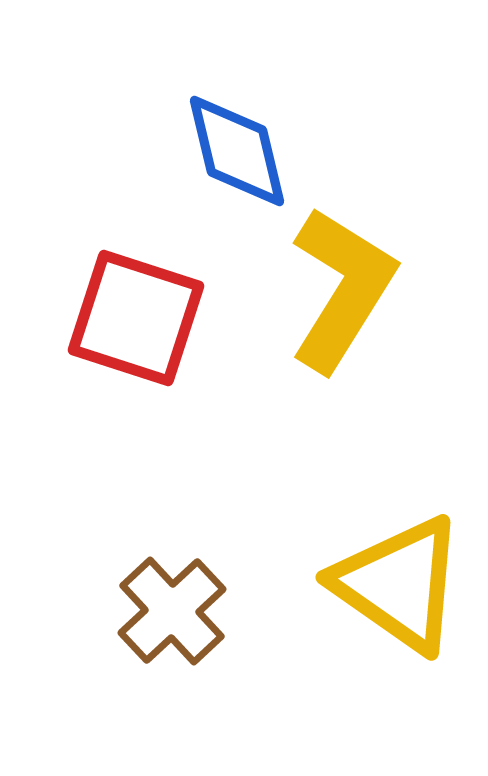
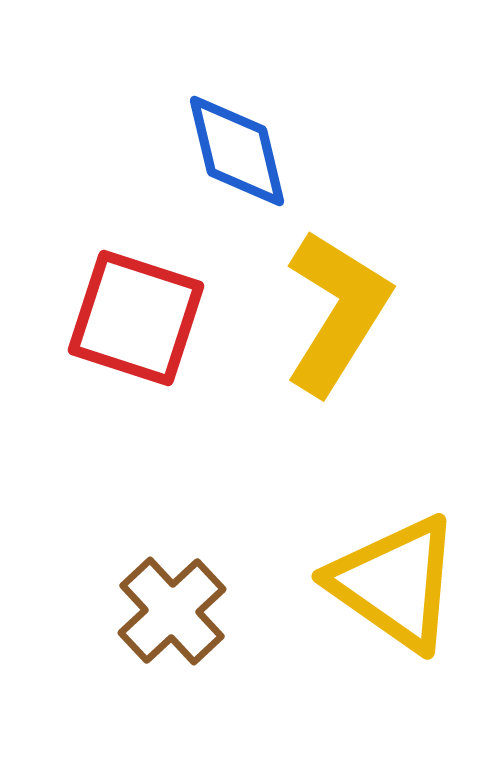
yellow L-shape: moved 5 px left, 23 px down
yellow triangle: moved 4 px left, 1 px up
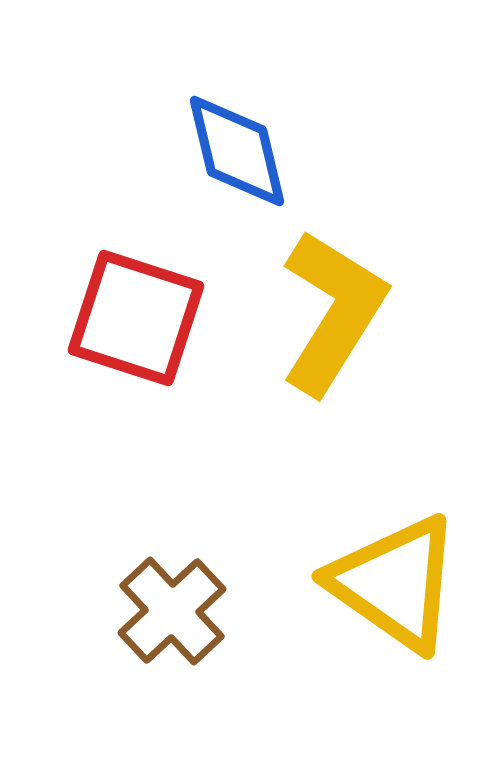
yellow L-shape: moved 4 px left
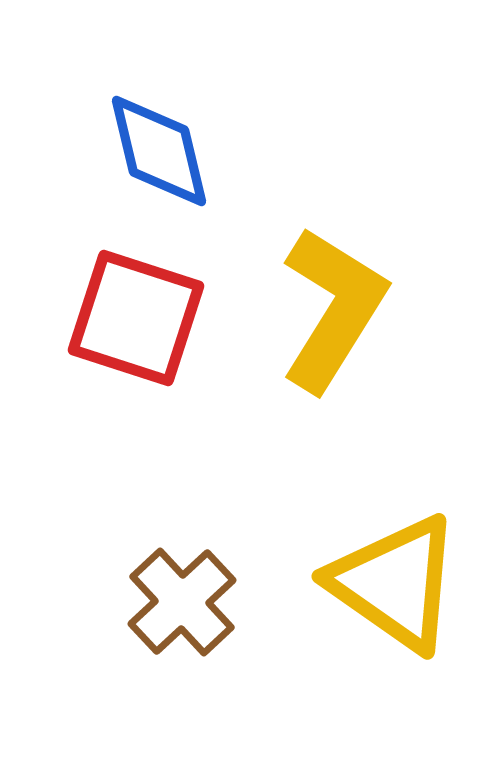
blue diamond: moved 78 px left
yellow L-shape: moved 3 px up
brown cross: moved 10 px right, 9 px up
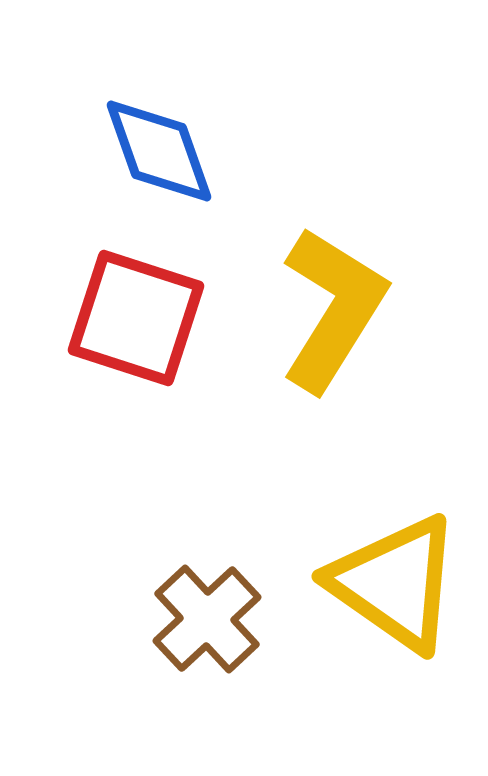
blue diamond: rotated 6 degrees counterclockwise
brown cross: moved 25 px right, 17 px down
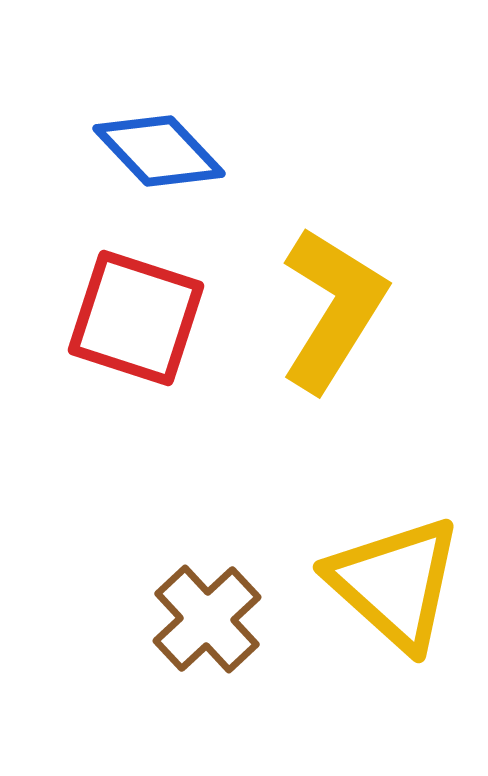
blue diamond: rotated 24 degrees counterclockwise
yellow triangle: rotated 7 degrees clockwise
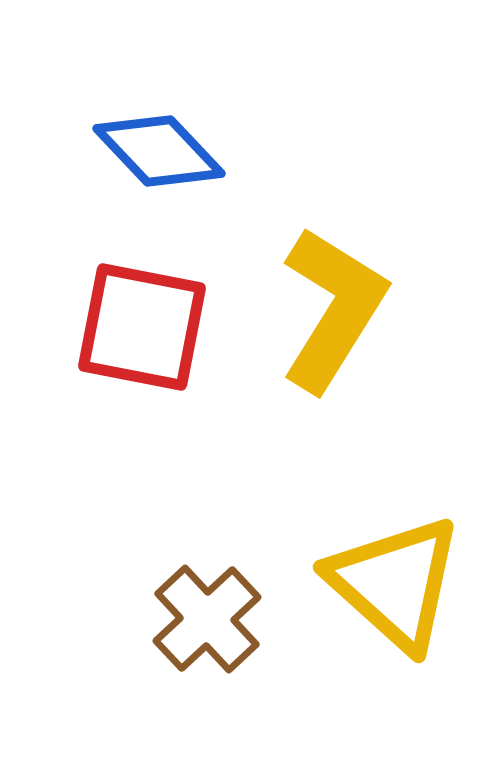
red square: moved 6 px right, 9 px down; rotated 7 degrees counterclockwise
